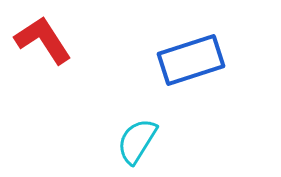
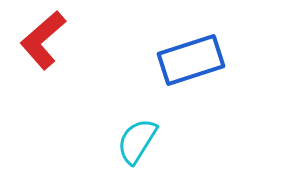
red L-shape: rotated 98 degrees counterclockwise
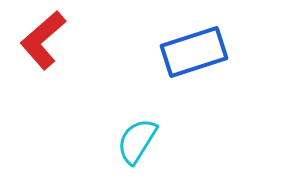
blue rectangle: moved 3 px right, 8 px up
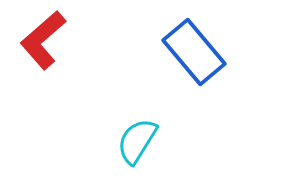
blue rectangle: rotated 68 degrees clockwise
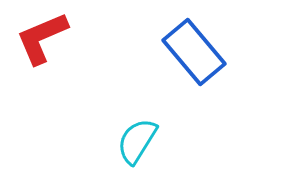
red L-shape: moved 1 px left, 2 px up; rotated 18 degrees clockwise
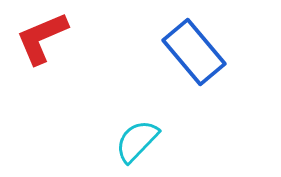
cyan semicircle: rotated 12 degrees clockwise
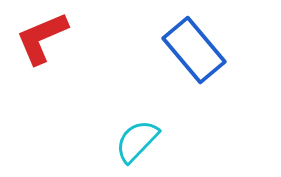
blue rectangle: moved 2 px up
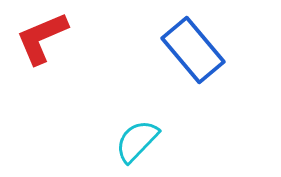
blue rectangle: moved 1 px left
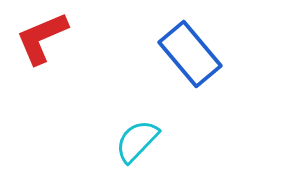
blue rectangle: moved 3 px left, 4 px down
